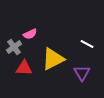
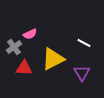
white line: moved 3 px left, 1 px up
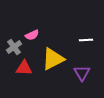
pink semicircle: moved 2 px right, 1 px down
white line: moved 2 px right, 3 px up; rotated 32 degrees counterclockwise
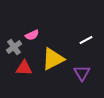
white line: rotated 24 degrees counterclockwise
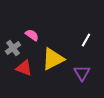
pink semicircle: rotated 120 degrees counterclockwise
white line: rotated 32 degrees counterclockwise
gray cross: moved 1 px left, 1 px down
red triangle: rotated 18 degrees clockwise
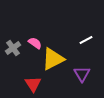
pink semicircle: moved 3 px right, 8 px down
white line: rotated 32 degrees clockwise
red triangle: moved 9 px right, 16 px down; rotated 36 degrees clockwise
purple triangle: moved 1 px down
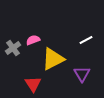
pink semicircle: moved 2 px left, 3 px up; rotated 56 degrees counterclockwise
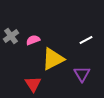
gray cross: moved 2 px left, 12 px up
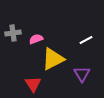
gray cross: moved 2 px right, 3 px up; rotated 28 degrees clockwise
pink semicircle: moved 3 px right, 1 px up
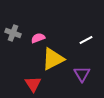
gray cross: rotated 28 degrees clockwise
pink semicircle: moved 2 px right, 1 px up
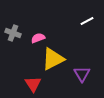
white line: moved 1 px right, 19 px up
